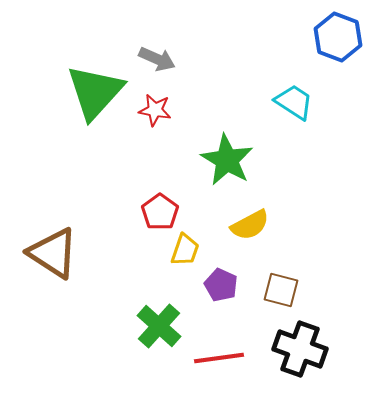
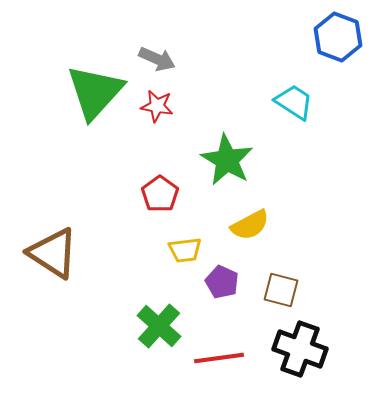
red star: moved 2 px right, 4 px up
red pentagon: moved 18 px up
yellow trapezoid: rotated 64 degrees clockwise
purple pentagon: moved 1 px right, 3 px up
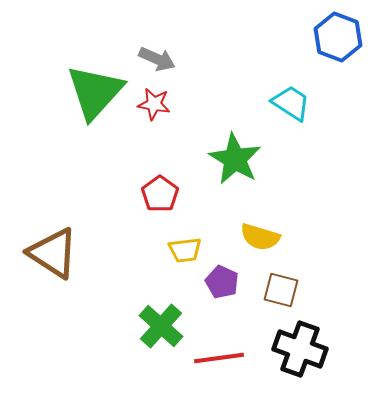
cyan trapezoid: moved 3 px left, 1 px down
red star: moved 3 px left, 2 px up
green star: moved 8 px right, 1 px up
yellow semicircle: moved 10 px right, 12 px down; rotated 45 degrees clockwise
green cross: moved 2 px right
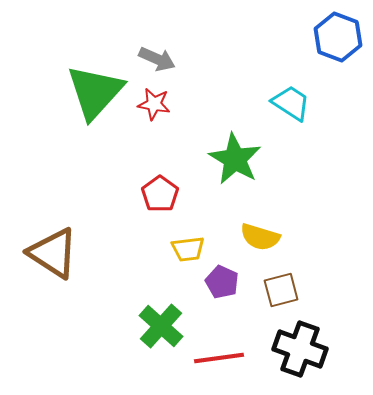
yellow trapezoid: moved 3 px right, 1 px up
brown square: rotated 30 degrees counterclockwise
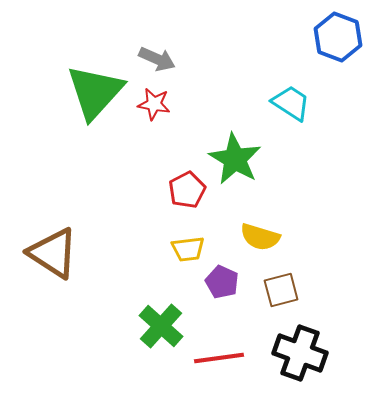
red pentagon: moved 27 px right, 4 px up; rotated 9 degrees clockwise
black cross: moved 4 px down
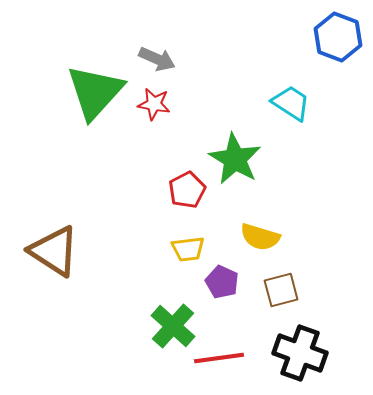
brown triangle: moved 1 px right, 2 px up
green cross: moved 12 px right
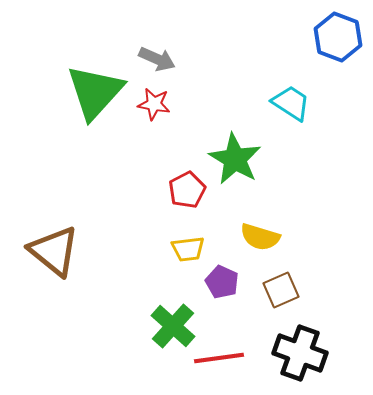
brown triangle: rotated 6 degrees clockwise
brown square: rotated 9 degrees counterclockwise
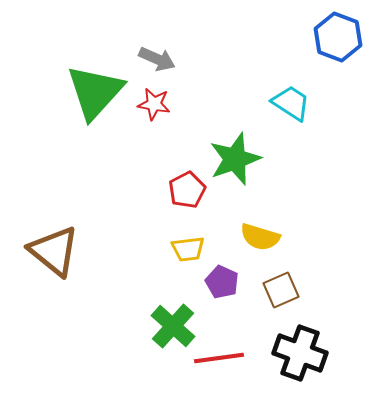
green star: rotated 22 degrees clockwise
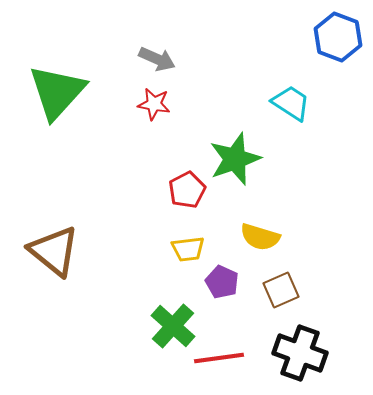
green triangle: moved 38 px left
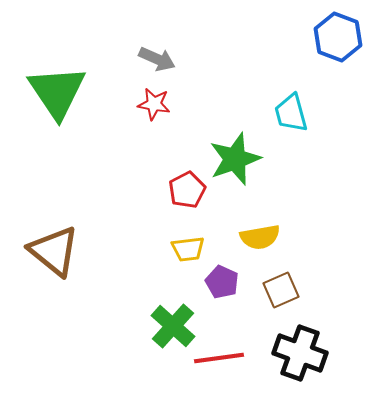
green triangle: rotated 16 degrees counterclockwise
cyan trapezoid: moved 10 px down; rotated 138 degrees counterclockwise
yellow semicircle: rotated 27 degrees counterclockwise
